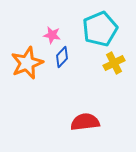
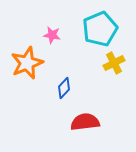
blue diamond: moved 2 px right, 31 px down
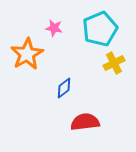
pink star: moved 2 px right, 7 px up
orange star: moved 9 px up; rotated 8 degrees counterclockwise
blue diamond: rotated 10 degrees clockwise
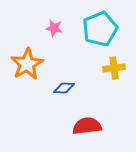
orange star: moved 10 px down
yellow cross: moved 5 px down; rotated 20 degrees clockwise
blue diamond: rotated 40 degrees clockwise
red semicircle: moved 2 px right, 4 px down
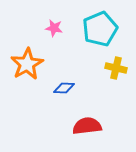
yellow cross: moved 2 px right; rotated 20 degrees clockwise
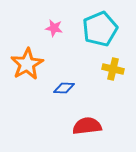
yellow cross: moved 3 px left, 1 px down
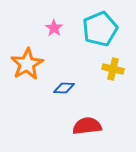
pink star: rotated 24 degrees clockwise
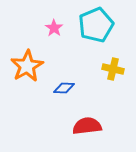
cyan pentagon: moved 4 px left, 4 px up
orange star: moved 2 px down
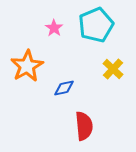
yellow cross: rotated 30 degrees clockwise
blue diamond: rotated 15 degrees counterclockwise
red semicircle: moved 3 px left; rotated 92 degrees clockwise
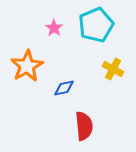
yellow cross: rotated 15 degrees counterclockwise
